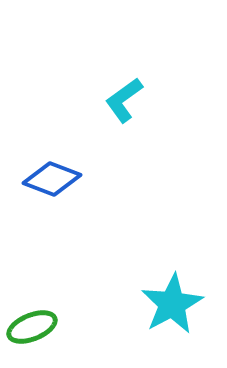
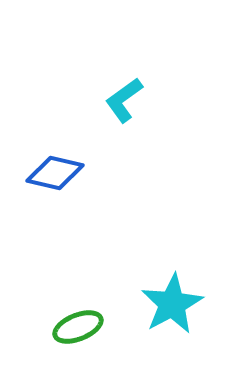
blue diamond: moved 3 px right, 6 px up; rotated 8 degrees counterclockwise
green ellipse: moved 46 px right
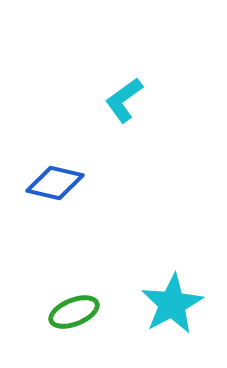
blue diamond: moved 10 px down
green ellipse: moved 4 px left, 15 px up
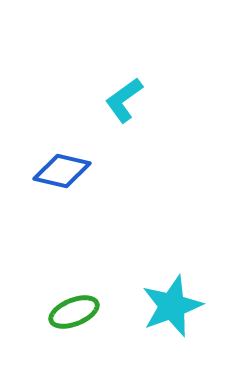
blue diamond: moved 7 px right, 12 px up
cyan star: moved 2 px down; rotated 8 degrees clockwise
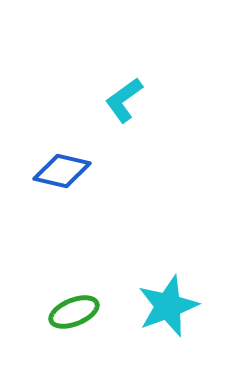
cyan star: moved 4 px left
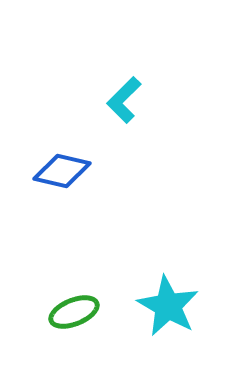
cyan L-shape: rotated 9 degrees counterclockwise
cyan star: rotated 22 degrees counterclockwise
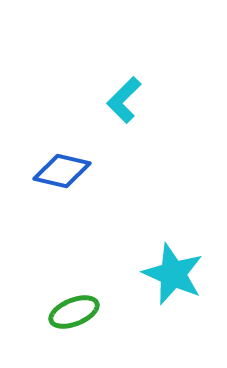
cyan star: moved 5 px right, 32 px up; rotated 6 degrees counterclockwise
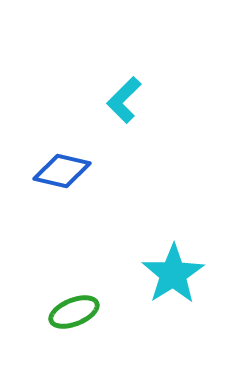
cyan star: rotated 16 degrees clockwise
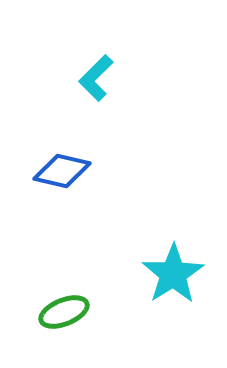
cyan L-shape: moved 28 px left, 22 px up
green ellipse: moved 10 px left
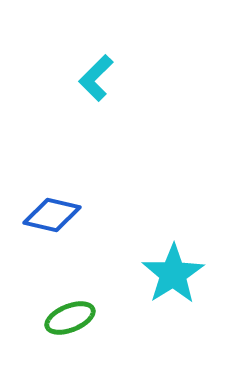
blue diamond: moved 10 px left, 44 px down
green ellipse: moved 6 px right, 6 px down
